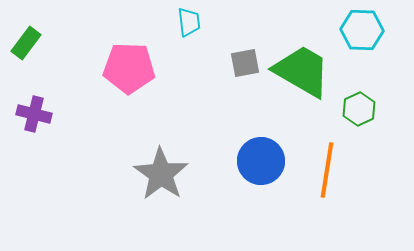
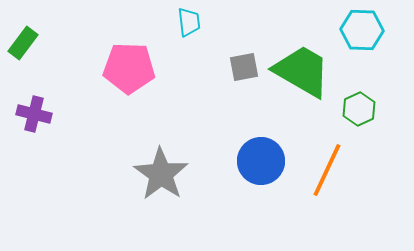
green rectangle: moved 3 px left
gray square: moved 1 px left, 4 px down
orange line: rotated 16 degrees clockwise
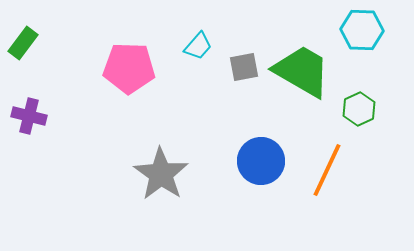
cyan trapezoid: moved 9 px right, 24 px down; rotated 48 degrees clockwise
purple cross: moved 5 px left, 2 px down
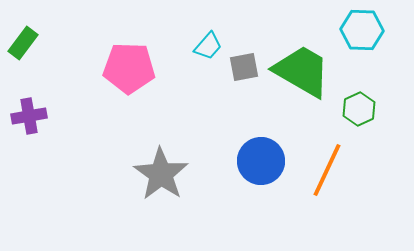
cyan trapezoid: moved 10 px right
purple cross: rotated 24 degrees counterclockwise
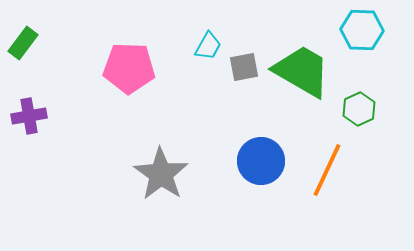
cyan trapezoid: rotated 12 degrees counterclockwise
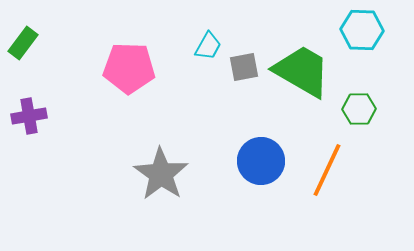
green hexagon: rotated 24 degrees clockwise
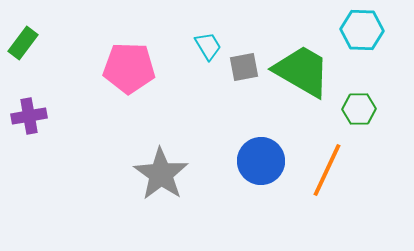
cyan trapezoid: rotated 60 degrees counterclockwise
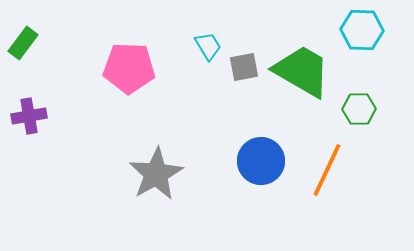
gray star: moved 5 px left; rotated 8 degrees clockwise
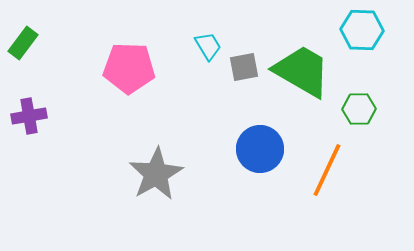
blue circle: moved 1 px left, 12 px up
